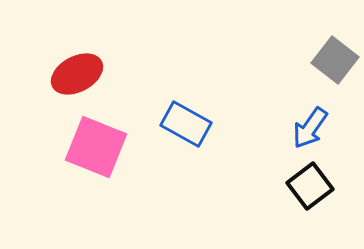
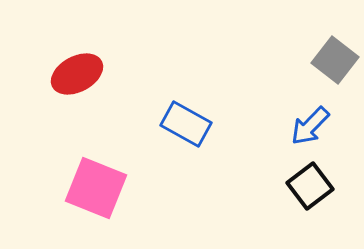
blue arrow: moved 2 px up; rotated 9 degrees clockwise
pink square: moved 41 px down
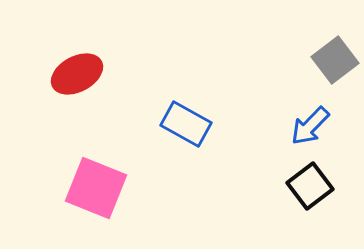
gray square: rotated 15 degrees clockwise
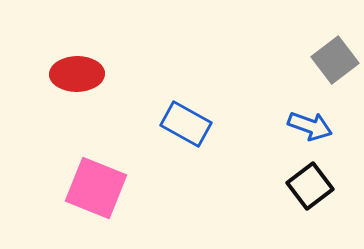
red ellipse: rotated 27 degrees clockwise
blue arrow: rotated 114 degrees counterclockwise
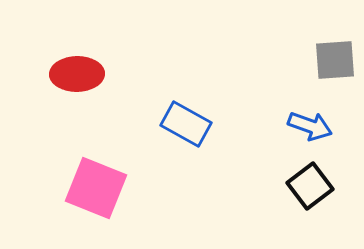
gray square: rotated 33 degrees clockwise
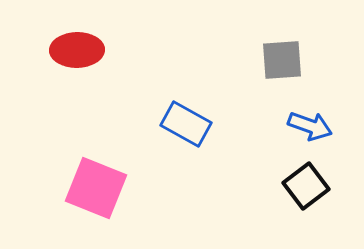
gray square: moved 53 px left
red ellipse: moved 24 px up
black square: moved 4 px left
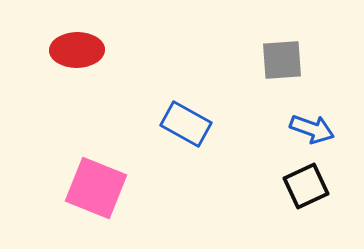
blue arrow: moved 2 px right, 3 px down
black square: rotated 12 degrees clockwise
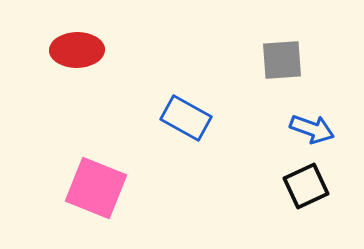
blue rectangle: moved 6 px up
